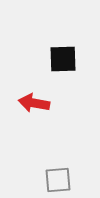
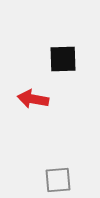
red arrow: moved 1 px left, 4 px up
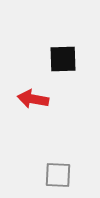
gray square: moved 5 px up; rotated 8 degrees clockwise
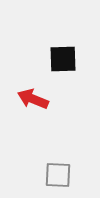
red arrow: rotated 12 degrees clockwise
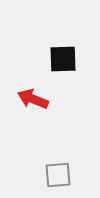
gray square: rotated 8 degrees counterclockwise
